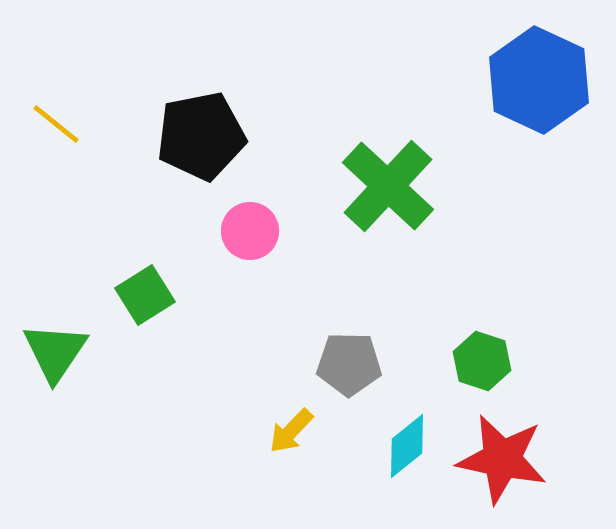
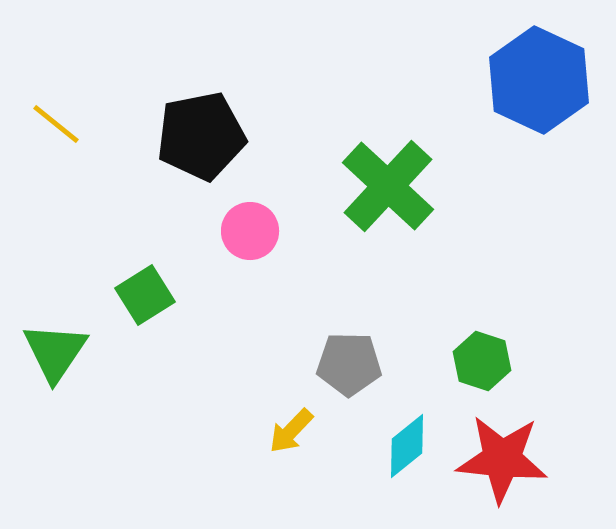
red star: rotated 6 degrees counterclockwise
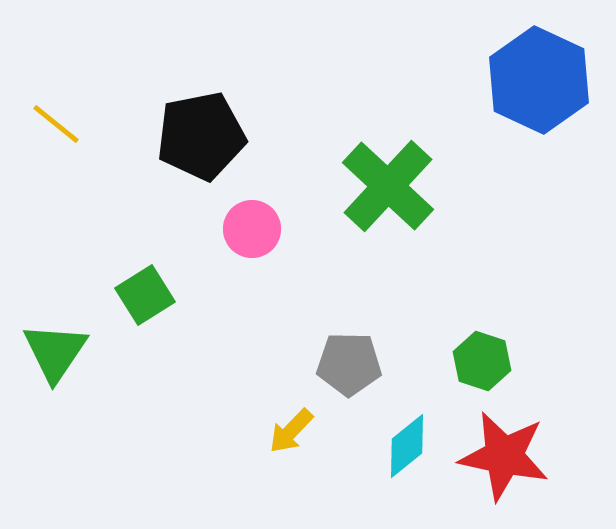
pink circle: moved 2 px right, 2 px up
red star: moved 2 px right, 3 px up; rotated 6 degrees clockwise
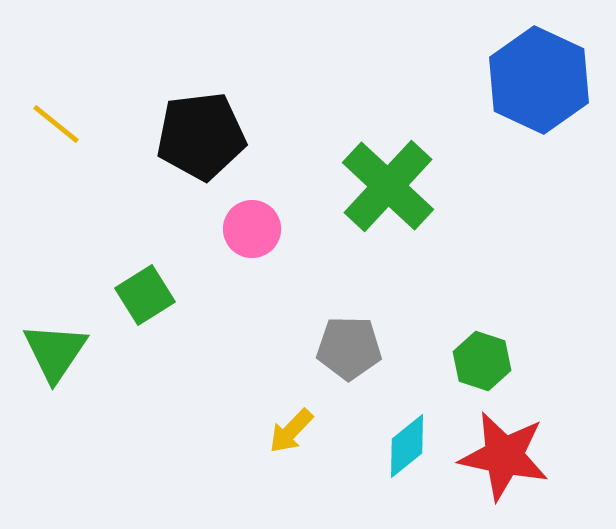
black pentagon: rotated 4 degrees clockwise
gray pentagon: moved 16 px up
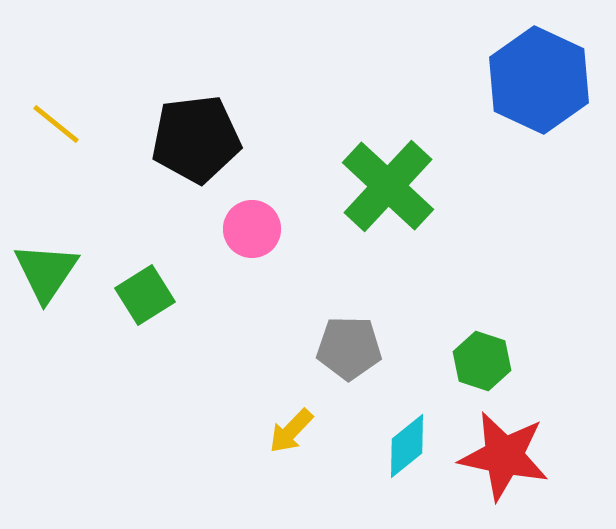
black pentagon: moved 5 px left, 3 px down
green triangle: moved 9 px left, 80 px up
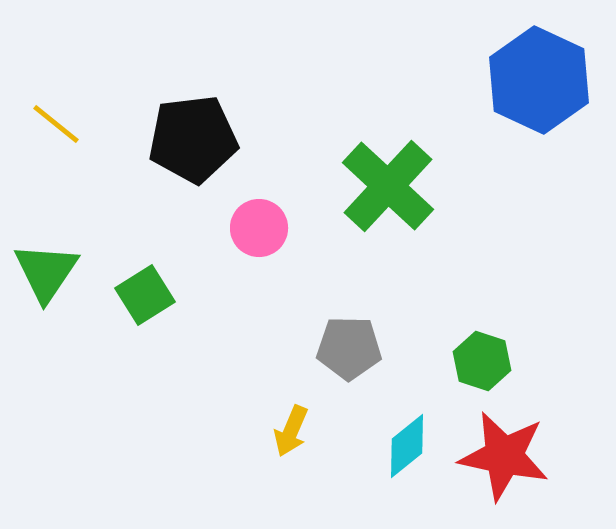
black pentagon: moved 3 px left
pink circle: moved 7 px right, 1 px up
yellow arrow: rotated 21 degrees counterclockwise
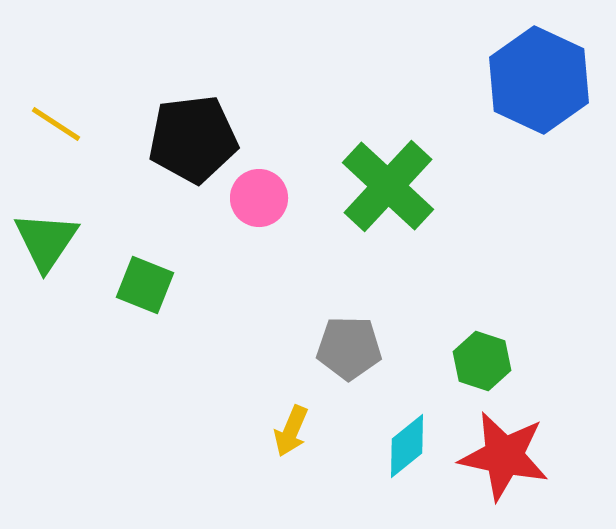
yellow line: rotated 6 degrees counterclockwise
pink circle: moved 30 px up
green triangle: moved 31 px up
green square: moved 10 px up; rotated 36 degrees counterclockwise
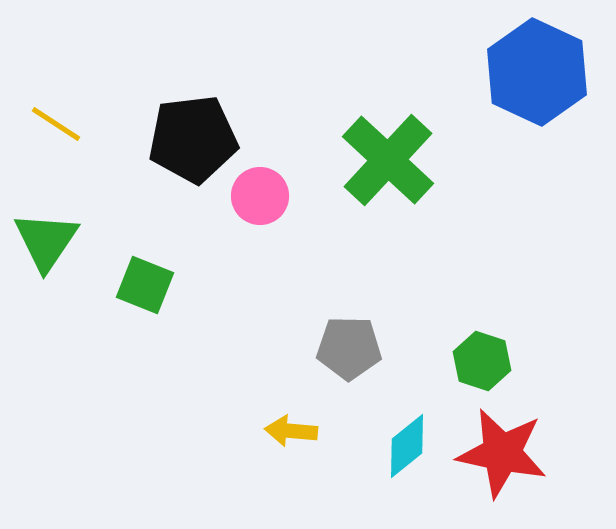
blue hexagon: moved 2 px left, 8 px up
green cross: moved 26 px up
pink circle: moved 1 px right, 2 px up
yellow arrow: rotated 72 degrees clockwise
red star: moved 2 px left, 3 px up
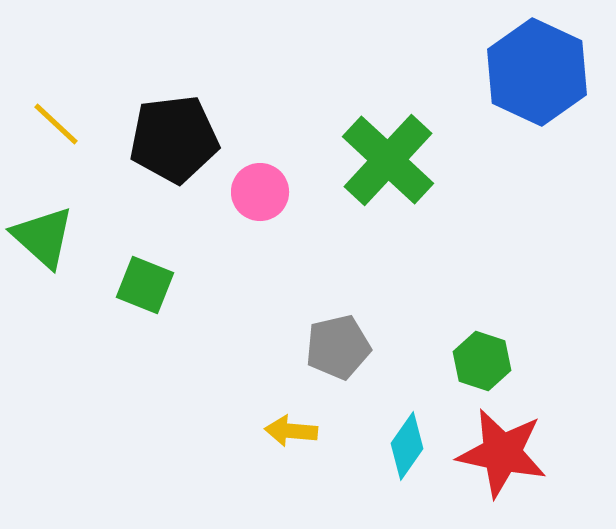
yellow line: rotated 10 degrees clockwise
black pentagon: moved 19 px left
pink circle: moved 4 px up
green triangle: moved 3 px left, 4 px up; rotated 22 degrees counterclockwise
gray pentagon: moved 11 px left, 1 px up; rotated 14 degrees counterclockwise
cyan diamond: rotated 16 degrees counterclockwise
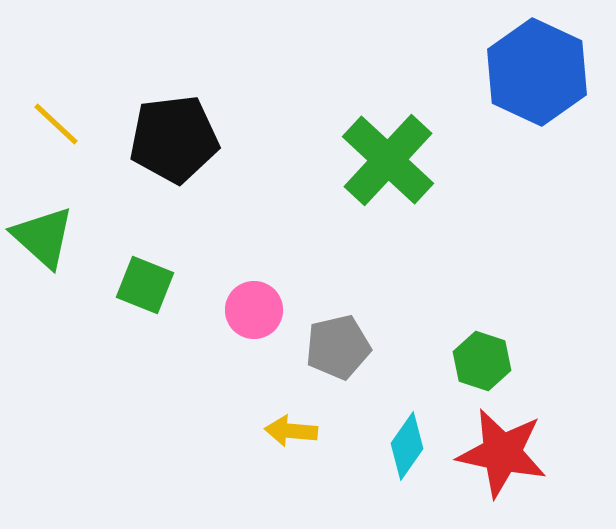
pink circle: moved 6 px left, 118 px down
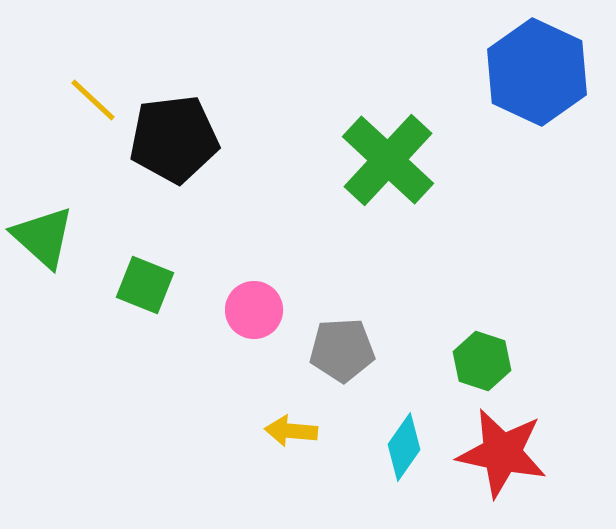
yellow line: moved 37 px right, 24 px up
gray pentagon: moved 4 px right, 3 px down; rotated 10 degrees clockwise
cyan diamond: moved 3 px left, 1 px down
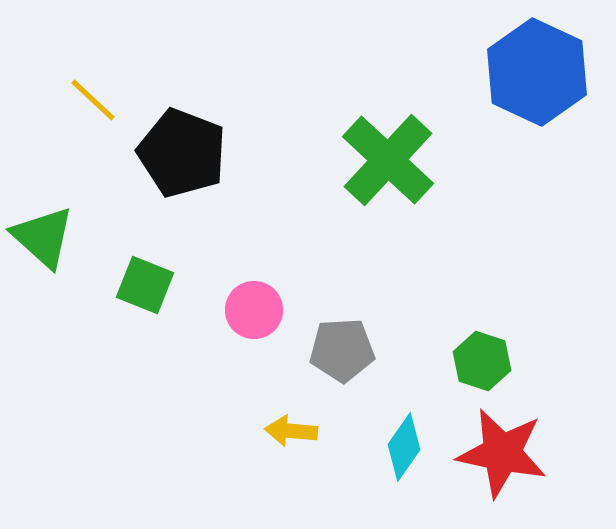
black pentagon: moved 8 px right, 14 px down; rotated 28 degrees clockwise
